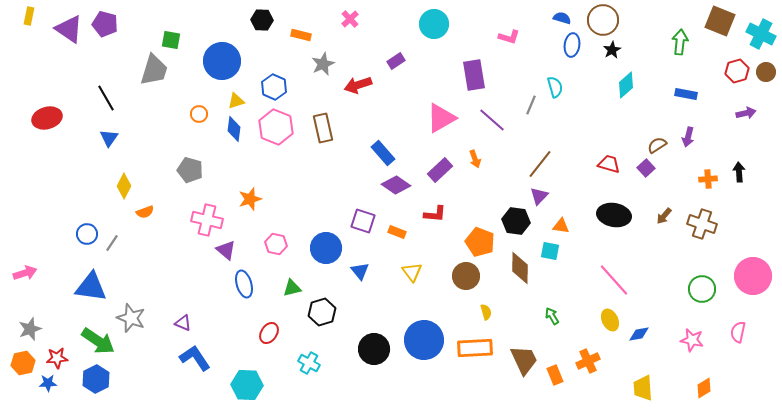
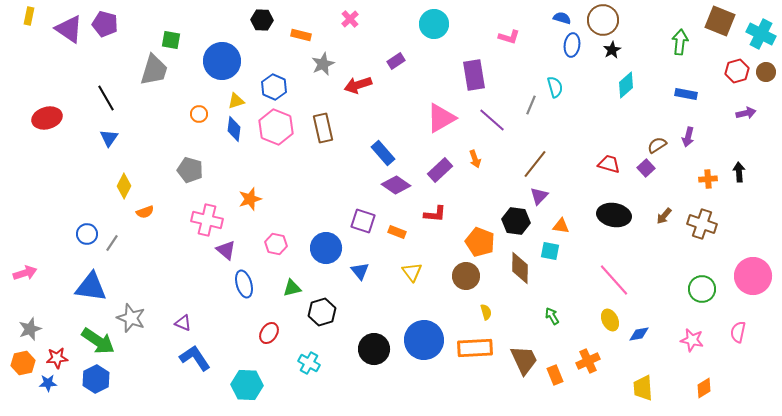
brown line at (540, 164): moved 5 px left
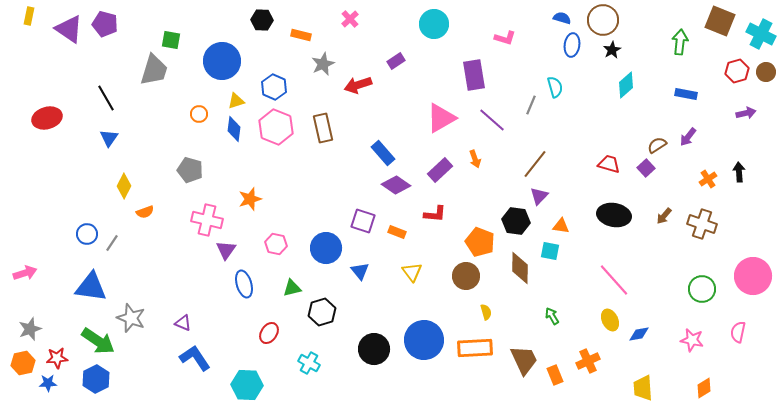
pink L-shape at (509, 37): moved 4 px left, 1 px down
purple arrow at (688, 137): rotated 24 degrees clockwise
orange cross at (708, 179): rotated 30 degrees counterclockwise
purple triangle at (226, 250): rotated 25 degrees clockwise
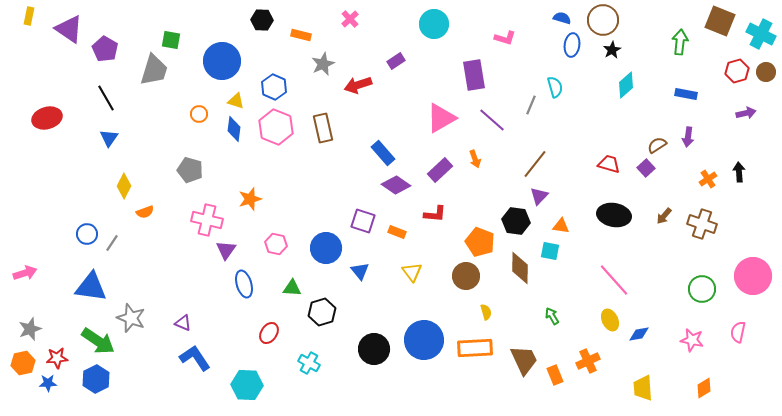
purple pentagon at (105, 24): moved 25 px down; rotated 15 degrees clockwise
yellow triangle at (236, 101): rotated 36 degrees clockwise
purple arrow at (688, 137): rotated 30 degrees counterclockwise
green triangle at (292, 288): rotated 18 degrees clockwise
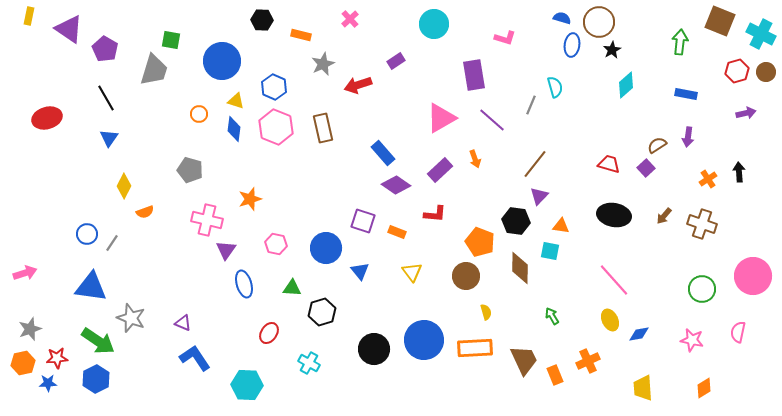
brown circle at (603, 20): moved 4 px left, 2 px down
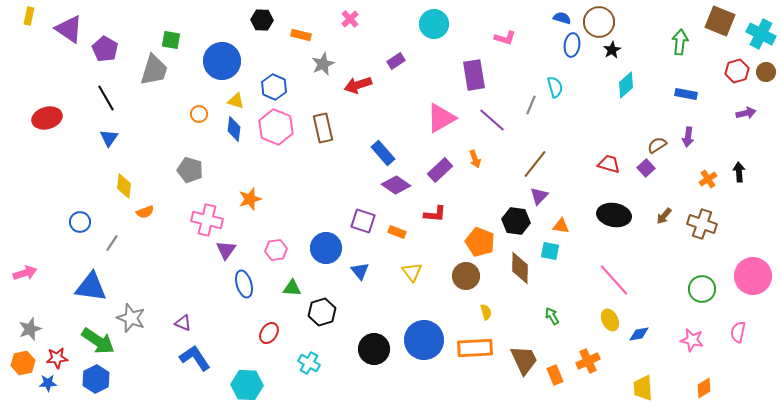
yellow diamond at (124, 186): rotated 20 degrees counterclockwise
blue circle at (87, 234): moved 7 px left, 12 px up
pink hexagon at (276, 244): moved 6 px down; rotated 20 degrees counterclockwise
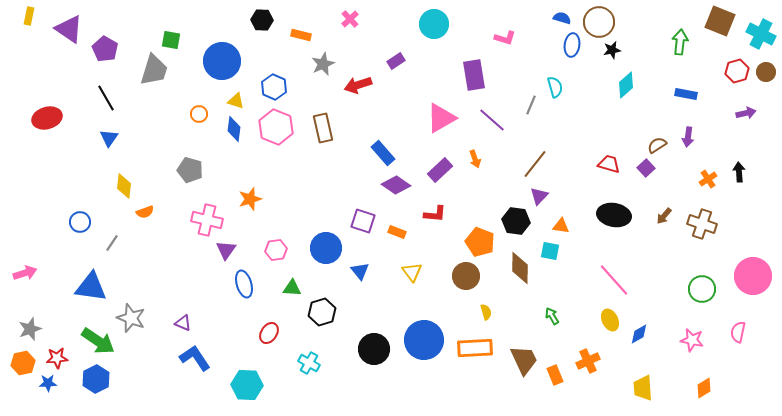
black star at (612, 50): rotated 18 degrees clockwise
blue diamond at (639, 334): rotated 20 degrees counterclockwise
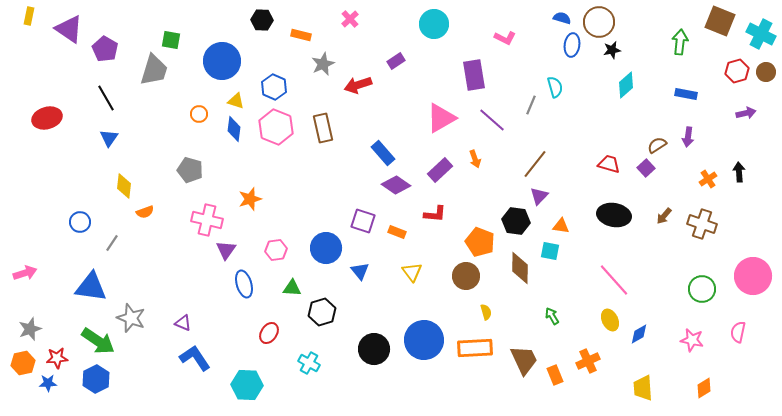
pink L-shape at (505, 38): rotated 10 degrees clockwise
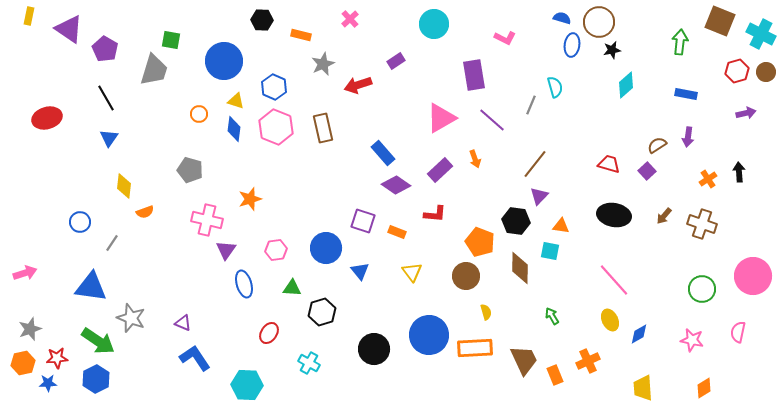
blue circle at (222, 61): moved 2 px right
purple square at (646, 168): moved 1 px right, 3 px down
blue circle at (424, 340): moved 5 px right, 5 px up
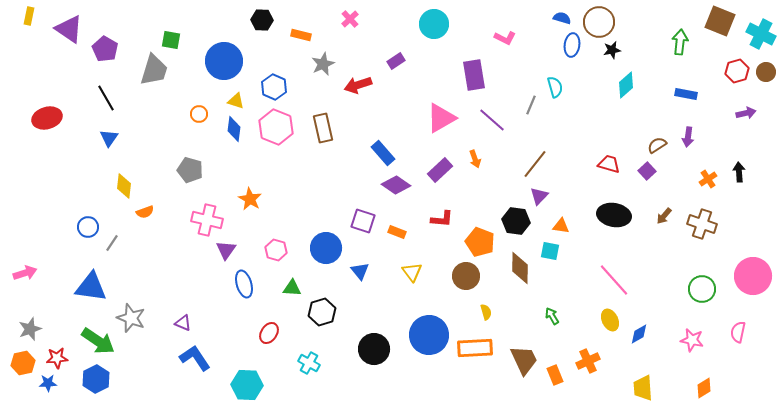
orange star at (250, 199): rotated 25 degrees counterclockwise
red L-shape at (435, 214): moved 7 px right, 5 px down
blue circle at (80, 222): moved 8 px right, 5 px down
pink hexagon at (276, 250): rotated 25 degrees clockwise
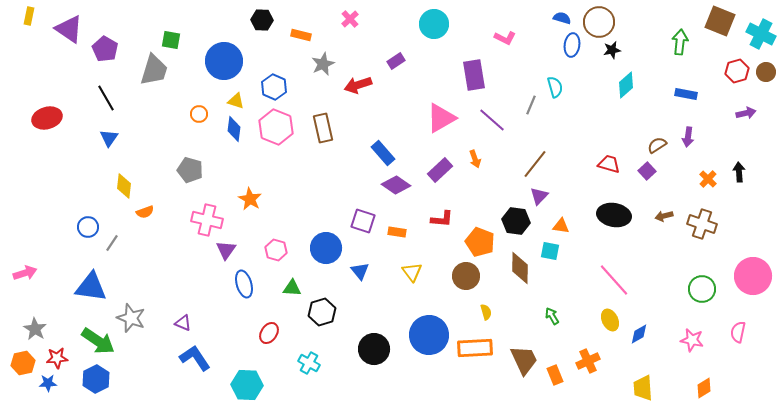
orange cross at (708, 179): rotated 12 degrees counterclockwise
brown arrow at (664, 216): rotated 36 degrees clockwise
orange rectangle at (397, 232): rotated 12 degrees counterclockwise
gray star at (30, 329): moved 5 px right; rotated 20 degrees counterclockwise
